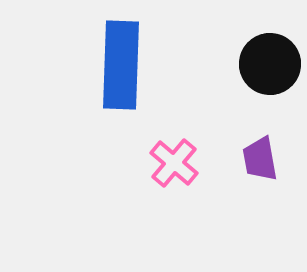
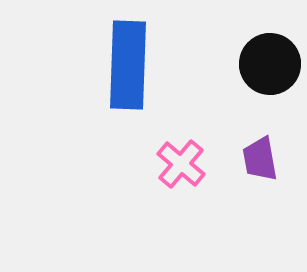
blue rectangle: moved 7 px right
pink cross: moved 7 px right, 1 px down
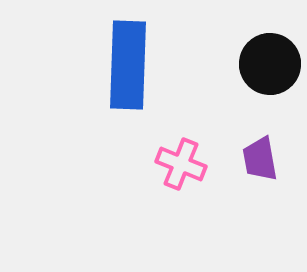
pink cross: rotated 18 degrees counterclockwise
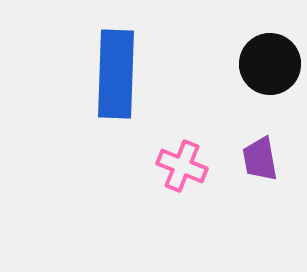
blue rectangle: moved 12 px left, 9 px down
pink cross: moved 1 px right, 2 px down
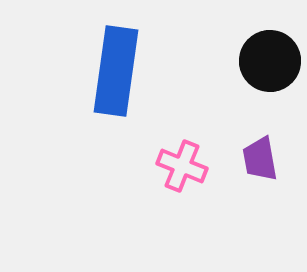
black circle: moved 3 px up
blue rectangle: moved 3 px up; rotated 6 degrees clockwise
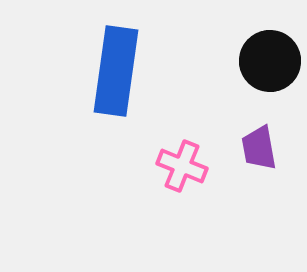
purple trapezoid: moved 1 px left, 11 px up
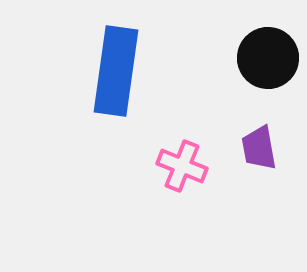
black circle: moved 2 px left, 3 px up
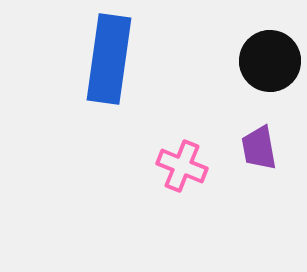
black circle: moved 2 px right, 3 px down
blue rectangle: moved 7 px left, 12 px up
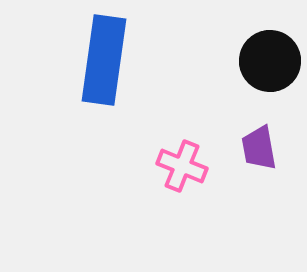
blue rectangle: moved 5 px left, 1 px down
